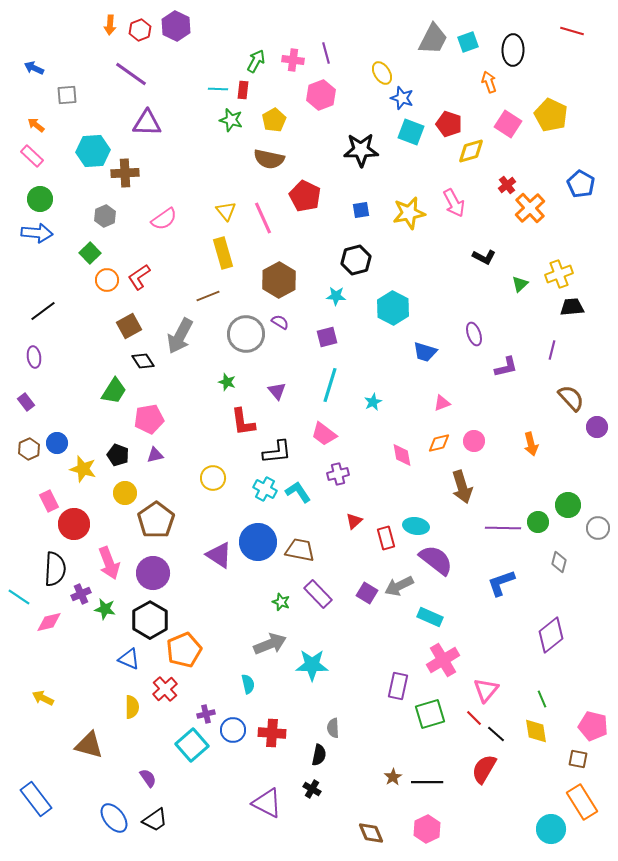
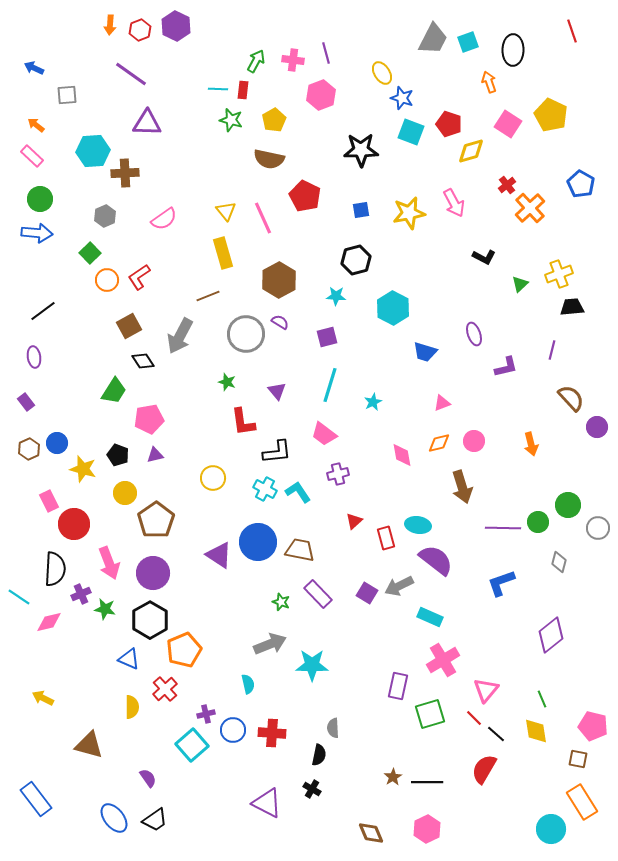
red line at (572, 31): rotated 55 degrees clockwise
cyan ellipse at (416, 526): moved 2 px right, 1 px up
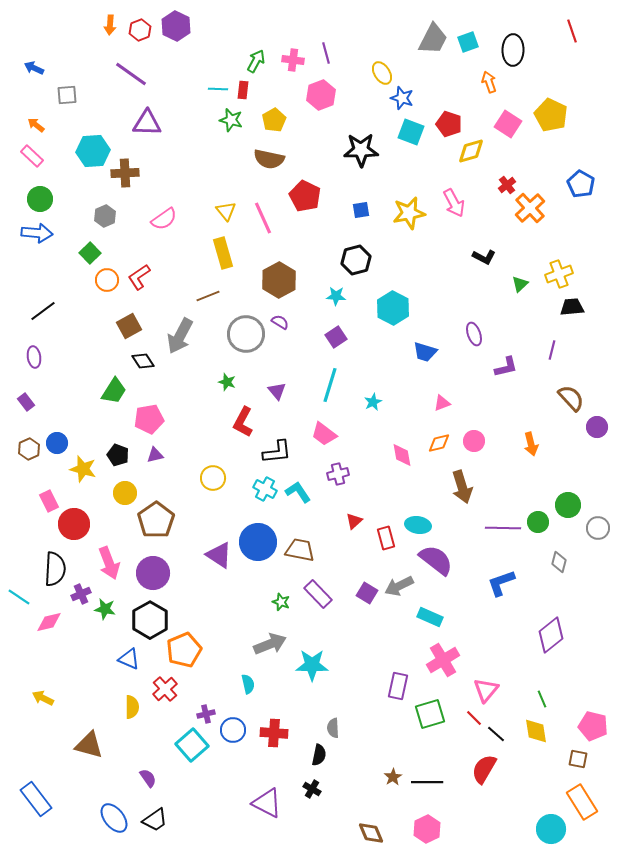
purple square at (327, 337): moved 9 px right; rotated 20 degrees counterclockwise
red L-shape at (243, 422): rotated 36 degrees clockwise
red cross at (272, 733): moved 2 px right
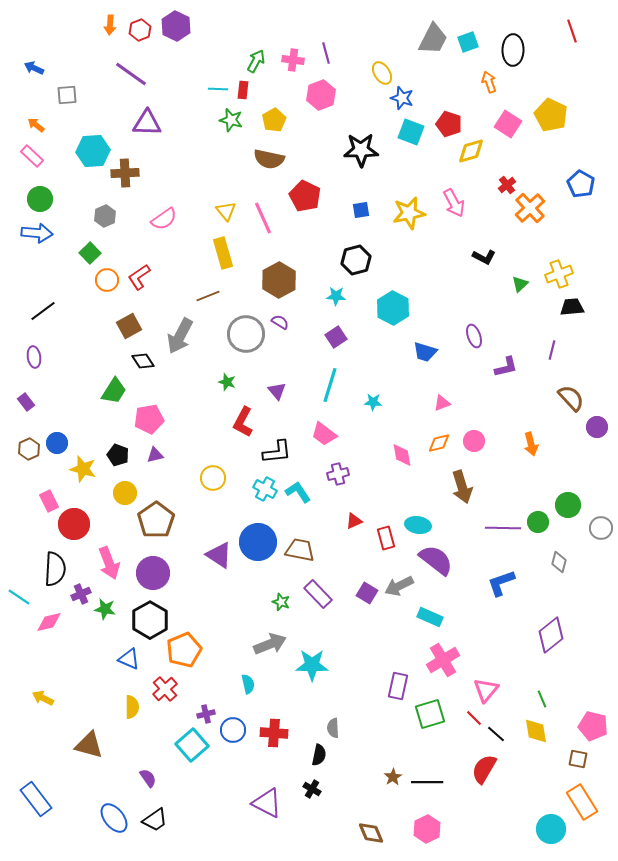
purple ellipse at (474, 334): moved 2 px down
cyan star at (373, 402): rotated 30 degrees clockwise
red triangle at (354, 521): rotated 18 degrees clockwise
gray circle at (598, 528): moved 3 px right
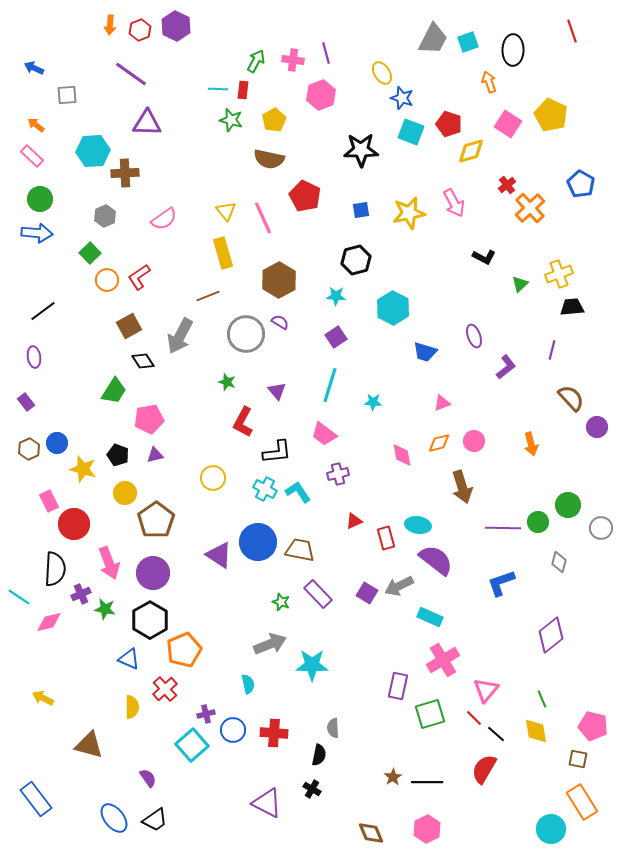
purple L-shape at (506, 367): rotated 25 degrees counterclockwise
